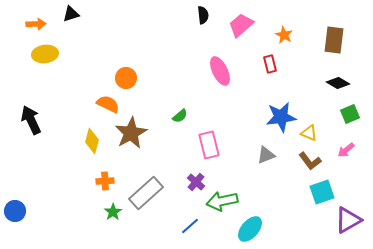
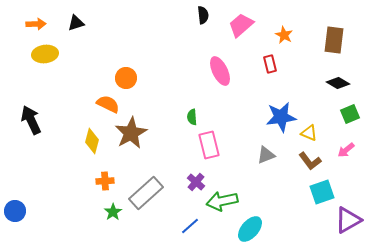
black triangle: moved 5 px right, 9 px down
green semicircle: moved 12 px right, 1 px down; rotated 126 degrees clockwise
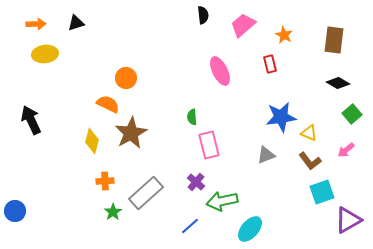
pink trapezoid: moved 2 px right
green square: moved 2 px right; rotated 18 degrees counterclockwise
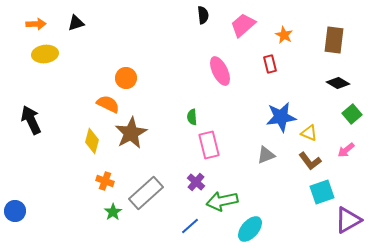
orange cross: rotated 24 degrees clockwise
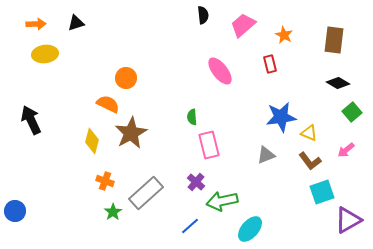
pink ellipse: rotated 12 degrees counterclockwise
green square: moved 2 px up
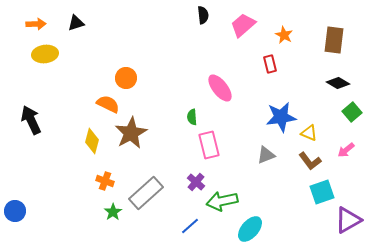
pink ellipse: moved 17 px down
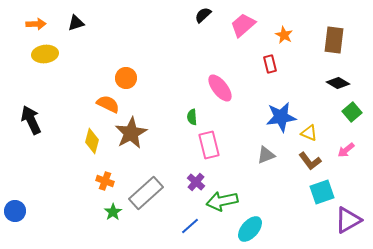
black semicircle: rotated 126 degrees counterclockwise
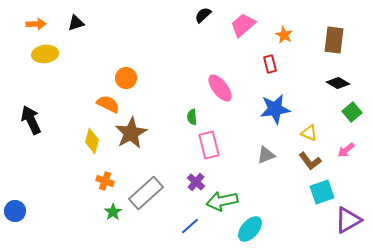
blue star: moved 6 px left, 8 px up
